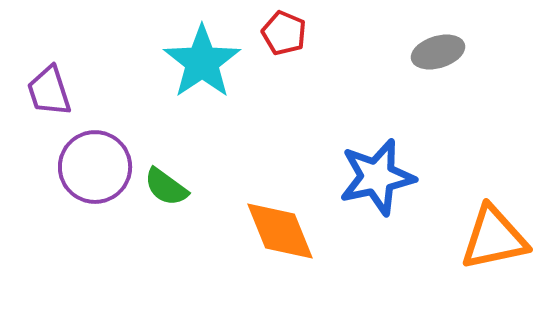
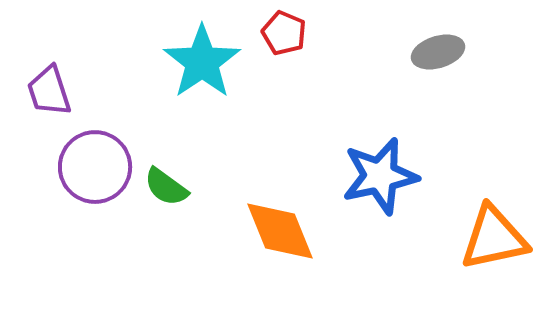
blue star: moved 3 px right, 1 px up
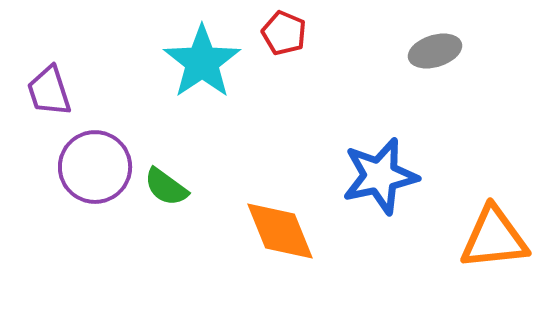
gray ellipse: moved 3 px left, 1 px up
orange triangle: rotated 6 degrees clockwise
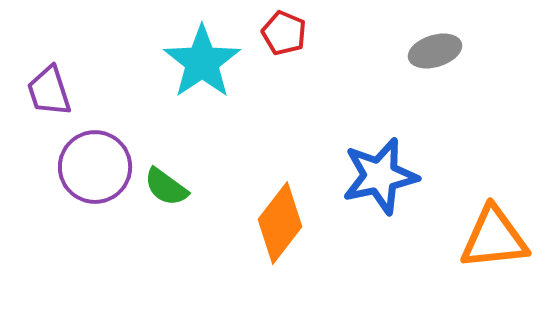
orange diamond: moved 8 px up; rotated 60 degrees clockwise
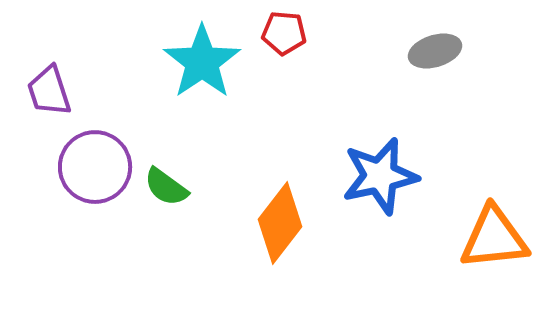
red pentagon: rotated 18 degrees counterclockwise
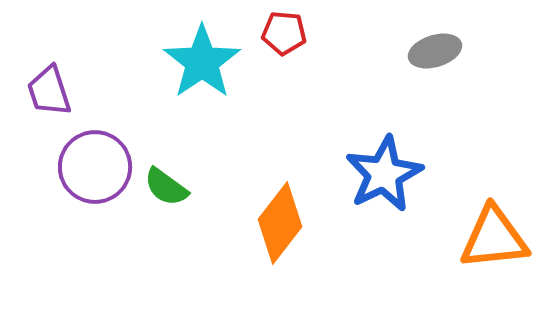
blue star: moved 4 px right, 2 px up; rotated 14 degrees counterclockwise
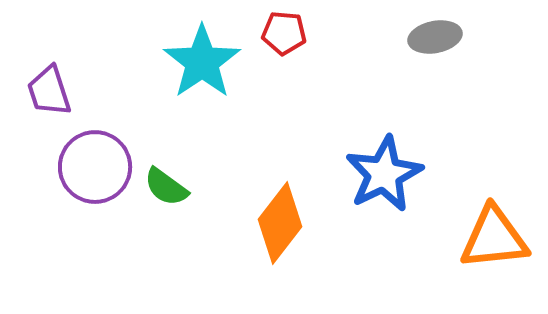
gray ellipse: moved 14 px up; rotated 6 degrees clockwise
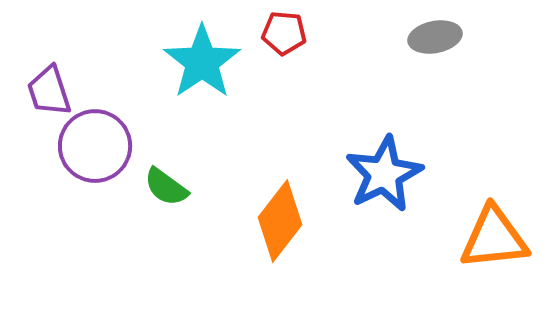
purple circle: moved 21 px up
orange diamond: moved 2 px up
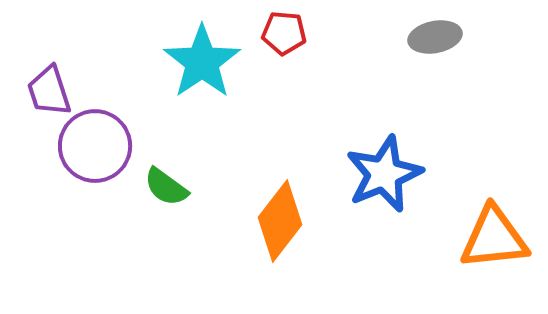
blue star: rotated 4 degrees clockwise
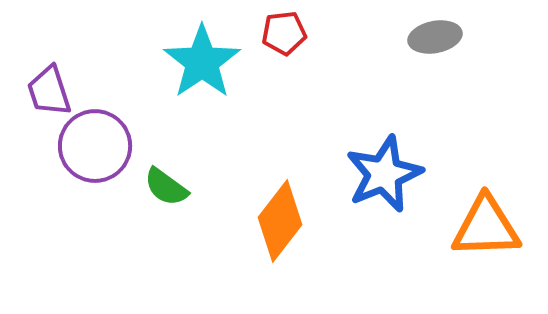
red pentagon: rotated 12 degrees counterclockwise
orange triangle: moved 8 px left, 11 px up; rotated 4 degrees clockwise
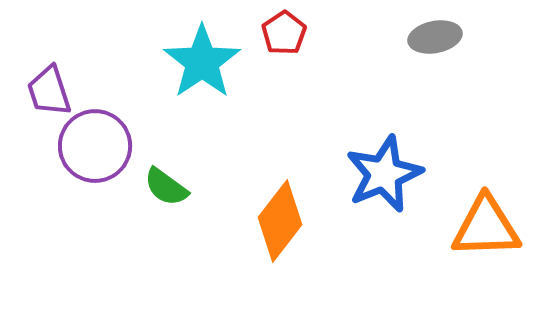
red pentagon: rotated 27 degrees counterclockwise
